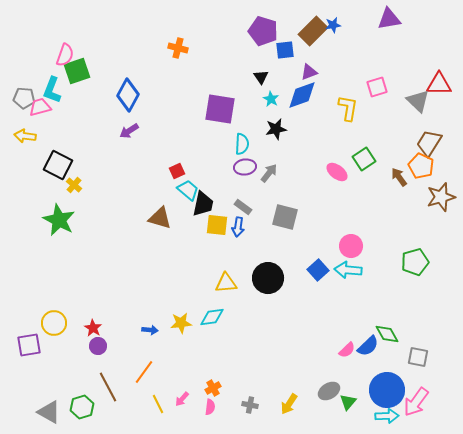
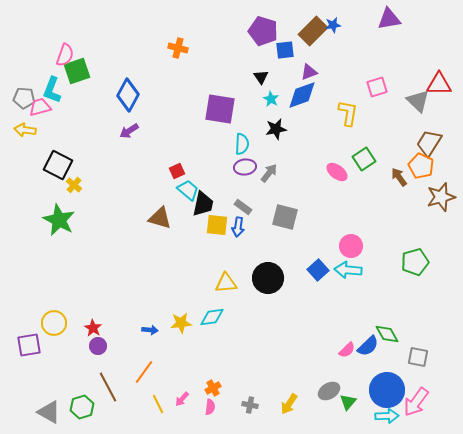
yellow L-shape at (348, 108): moved 5 px down
yellow arrow at (25, 136): moved 6 px up
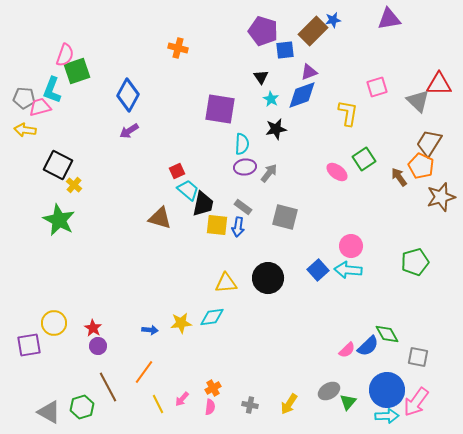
blue star at (333, 25): moved 5 px up
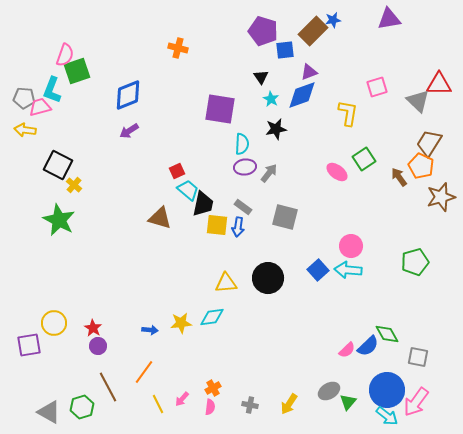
blue diamond at (128, 95): rotated 40 degrees clockwise
cyan arrow at (387, 416): rotated 40 degrees clockwise
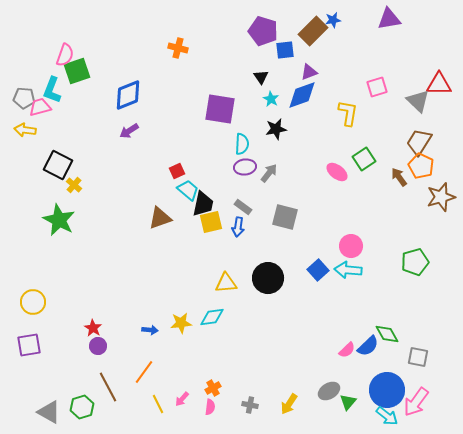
brown trapezoid at (429, 143): moved 10 px left, 1 px up
brown triangle at (160, 218): rotated 35 degrees counterclockwise
yellow square at (217, 225): moved 6 px left, 3 px up; rotated 20 degrees counterclockwise
yellow circle at (54, 323): moved 21 px left, 21 px up
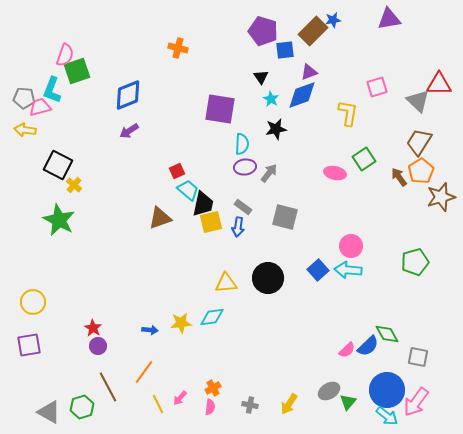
orange pentagon at (421, 166): moved 5 px down; rotated 15 degrees clockwise
pink ellipse at (337, 172): moved 2 px left, 1 px down; rotated 25 degrees counterclockwise
pink arrow at (182, 399): moved 2 px left, 1 px up
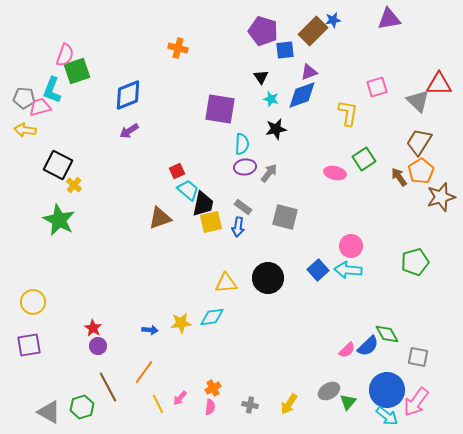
cyan star at (271, 99): rotated 14 degrees counterclockwise
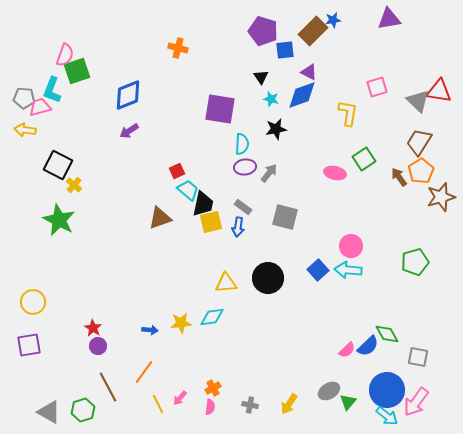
purple triangle at (309, 72): rotated 48 degrees clockwise
red triangle at (439, 84): moved 7 px down; rotated 8 degrees clockwise
green hexagon at (82, 407): moved 1 px right, 3 px down
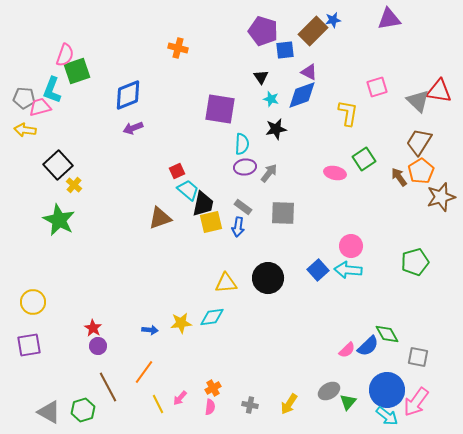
purple arrow at (129, 131): moved 4 px right, 3 px up; rotated 12 degrees clockwise
black square at (58, 165): rotated 20 degrees clockwise
gray square at (285, 217): moved 2 px left, 4 px up; rotated 12 degrees counterclockwise
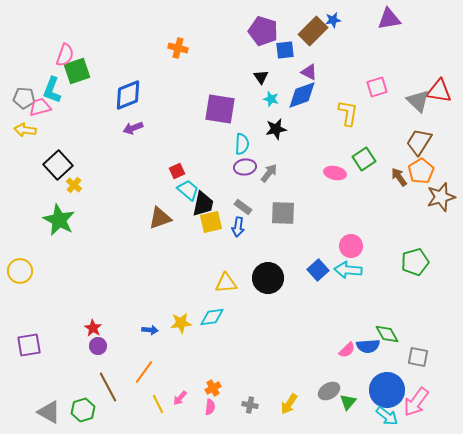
yellow circle at (33, 302): moved 13 px left, 31 px up
blue semicircle at (368, 346): rotated 40 degrees clockwise
